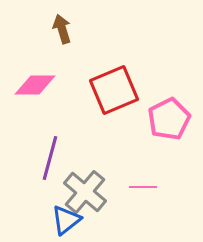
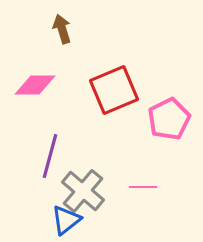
purple line: moved 2 px up
gray cross: moved 2 px left, 1 px up
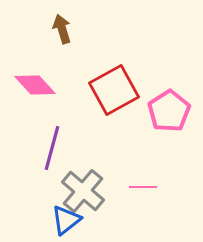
pink diamond: rotated 48 degrees clockwise
red square: rotated 6 degrees counterclockwise
pink pentagon: moved 8 px up; rotated 6 degrees counterclockwise
purple line: moved 2 px right, 8 px up
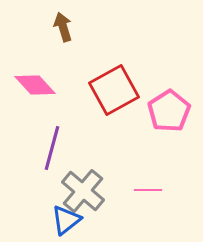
brown arrow: moved 1 px right, 2 px up
pink line: moved 5 px right, 3 px down
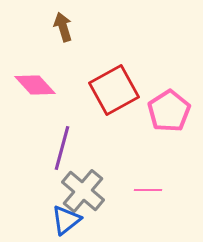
purple line: moved 10 px right
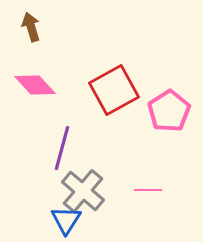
brown arrow: moved 32 px left
blue triangle: rotated 20 degrees counterclockwise
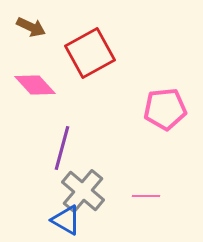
brown arrow: rotated 132 degrees clockwise
red square: moved 24 px left, 37 px up
pink pentagon: moved 4 px left, 2 px up; rotated 27 degrees clockwise
pink line: moved 2 px left, 6 px down
blue triangle: rotated 32 degrees counterclockwise
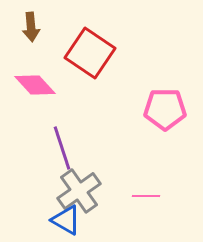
brown arrow: rotated 60 degrees clockwise
red square: rotated 27 degrees counterclockwise
pink pentagon: rotated 6 degrees clockwise
purple line: rotated 33 degrees counterclockwise
gray cross: moved 4 px left; rotated 15 degrees clockwise
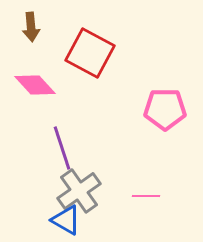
red square: rotated 6 degrees counterclockwise
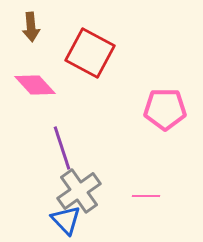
blue triangle: rotated 16 degrees clockwise
